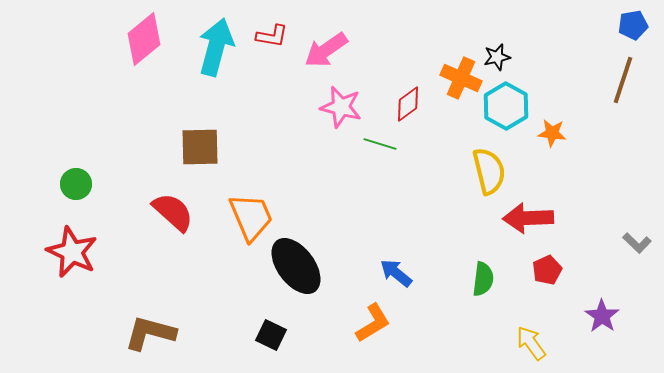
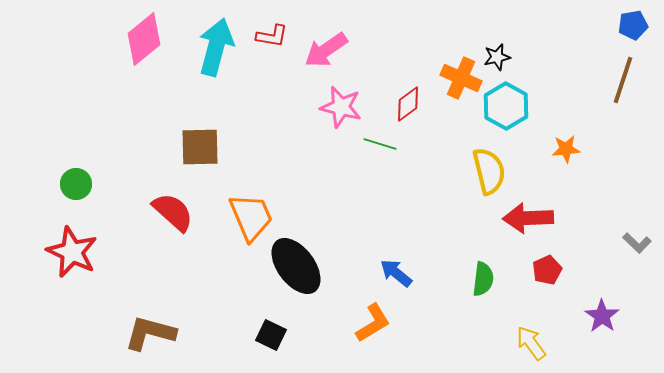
orange star: moved 14 px right, 16 px down; rotated 12 degrees counterclockwise
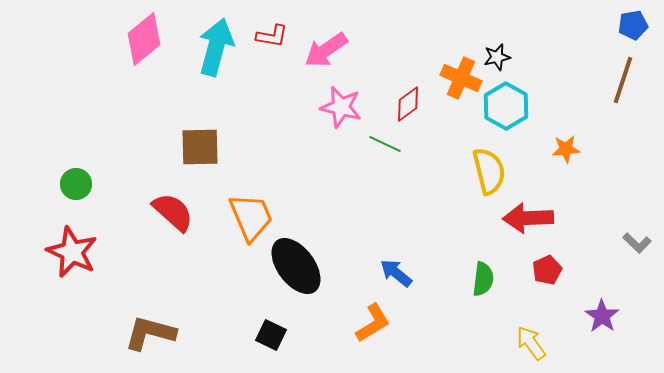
green line: moved 5 px right; rotated 8 degrees clockwise
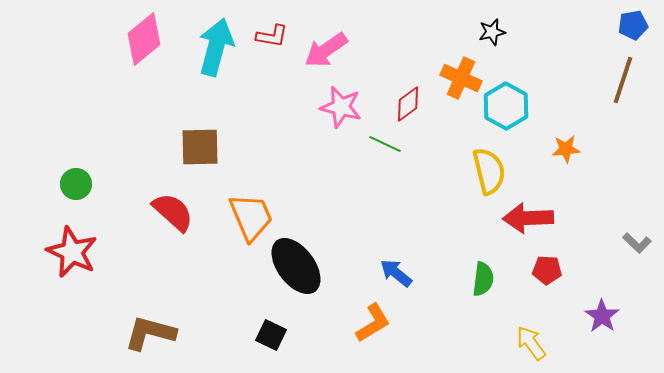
black star: moved 5 px left, 25 px up
red pentagon: rotated 28 degrees clockwise
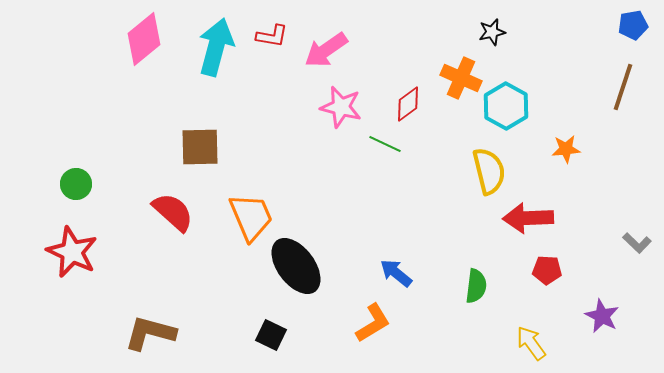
brown line: moved 7 px down
green semicircle: moved 7 px left, 7 px down
purple star: rotated 8 degrees counterclockwise
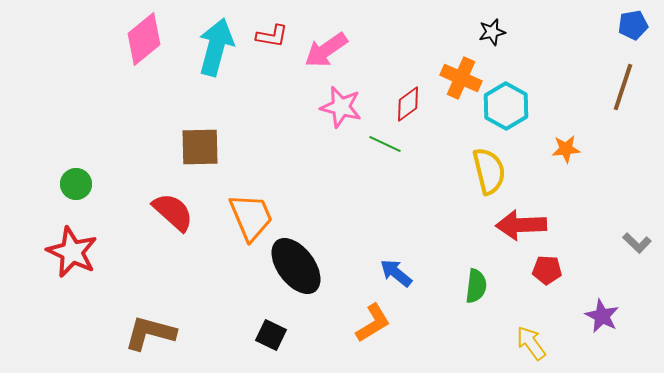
red arrow: moved 7 px left, 7 px down
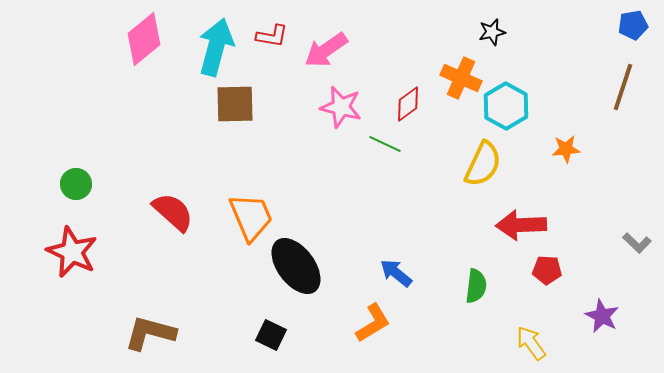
brown square: moved 35 px right, 43 px up
yellow semicircle: moved 6 px left, 7 px up; rotated 39 degrees clockwise
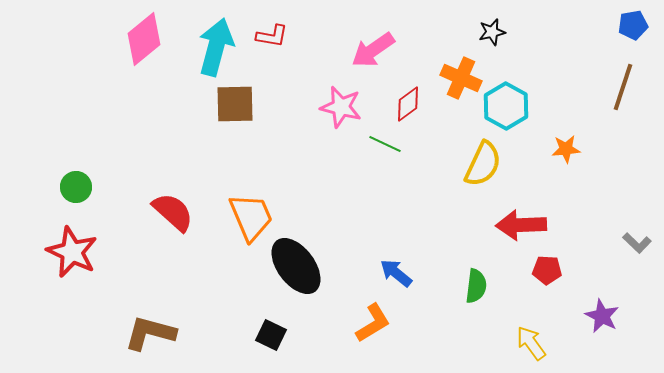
pink arrow: moved 47 px right
green circle: moved 3 px down
